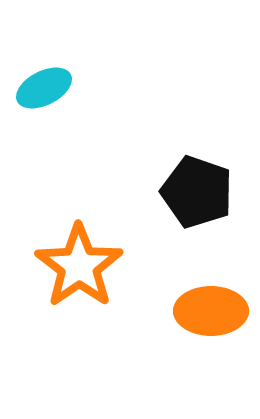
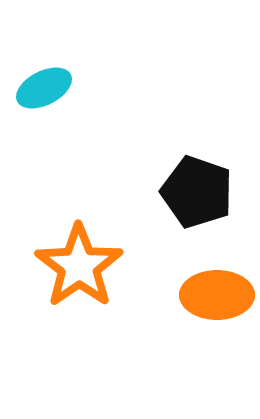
orange ellipse: moved 6 px right, 16 px up
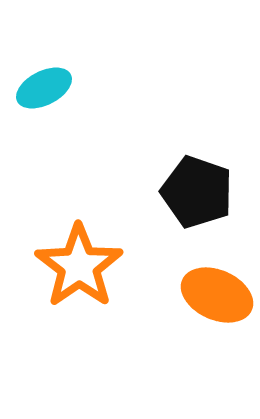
orange ellipse: rotated 24 degrees clockwise
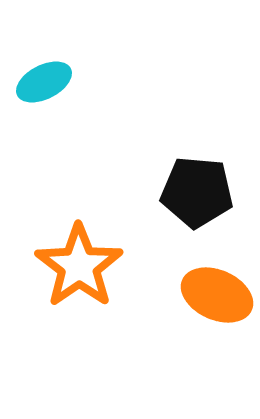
cyan ellipse: moved 6 px up
black pentagon: rotated 14 degrees counterclockwise
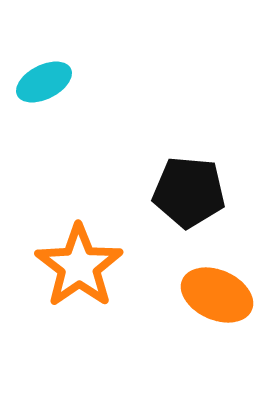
black pentagon: moved 8 px left
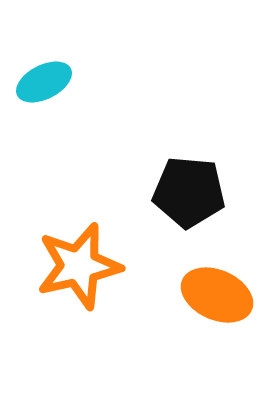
orange star: rotated 22 degrees clockwise
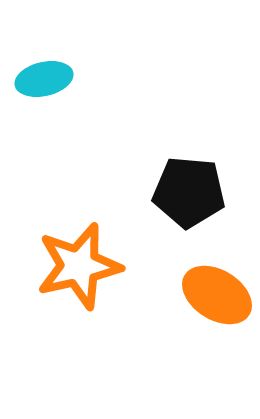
cyan ellipse: moved 3 px up; rotated 14 degrees clockwise
orange ellipse: rotated 8 degrees clockwise
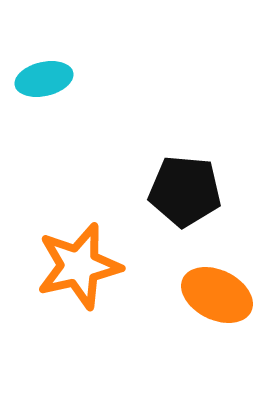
black pentagon: moved 4 px left, 1 px up
orange ellipse: rotated 6 degrees counterclockwise
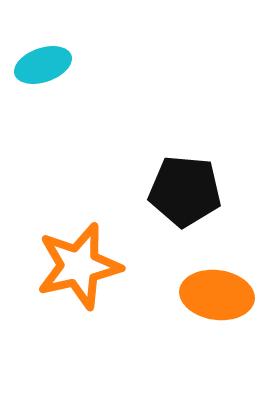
cyan ellipse: moved 1 px left, 14 px up; rotated 6 degrees counterclockwise
orange ellipse: rotated 18 degrees counterclockwise
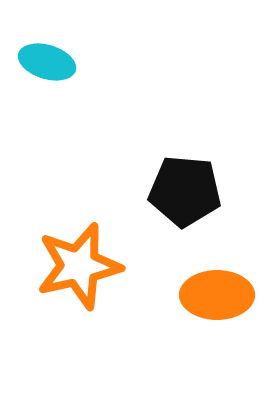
cyan ellipse: moved 4 px right, 3 px up; rotated 36 degrees clockwise
orange ellipse: rotated 8 degrees counterclockwise
